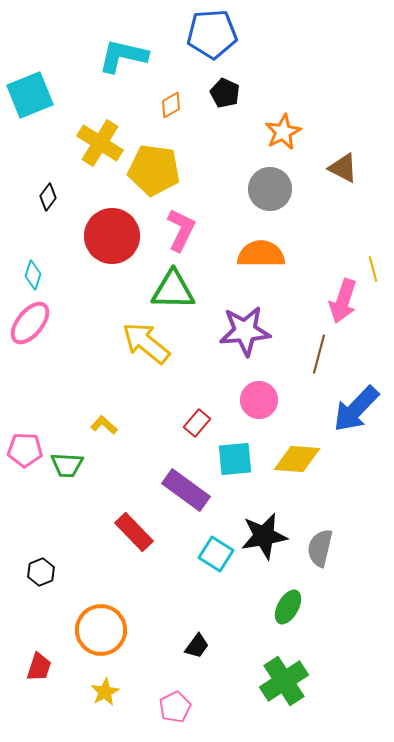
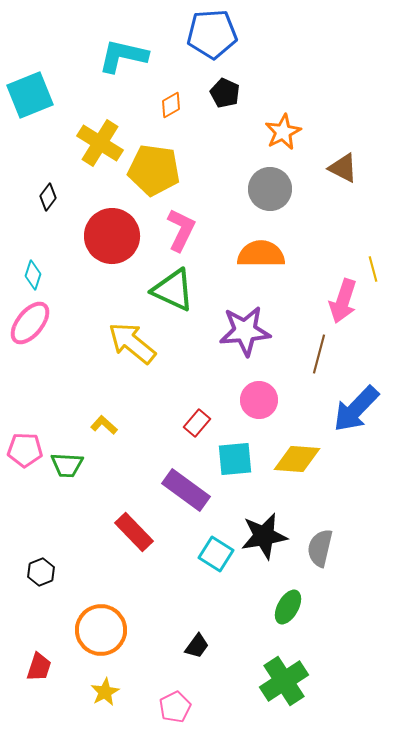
green triangle at (173, 290): rotated 24 degrees clockwise
yellow arrow at (146, 343): moved 14 px left
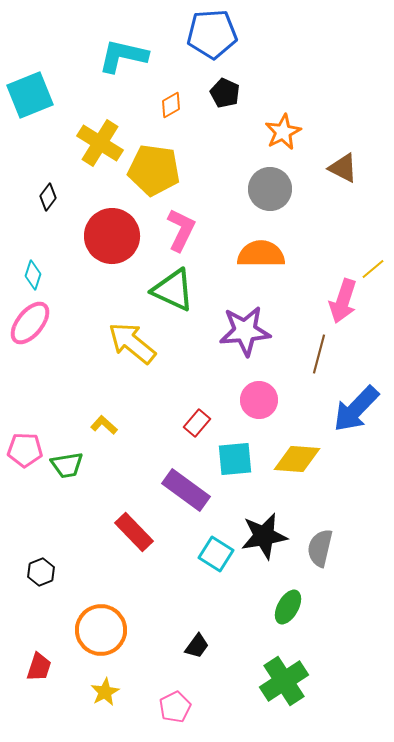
yellow line at (373, 269): rotated 65 degrees clockwise
green trapezoid at (67, 465): rotated 12 degrees counterclockwise
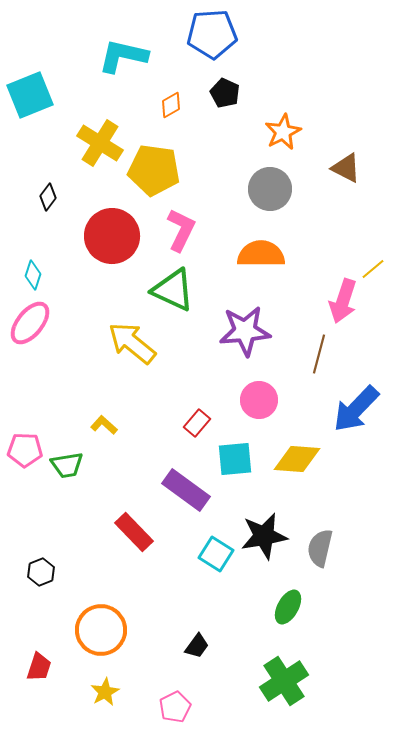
brown triangle at (343, 168): moved 3 px right
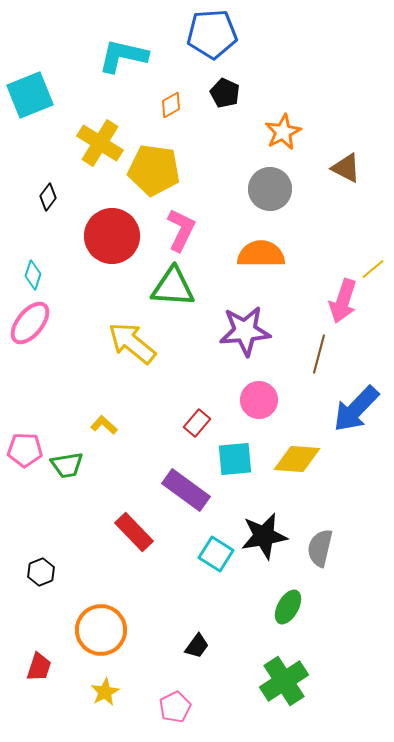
green triangle at (173, 290): moved 3 px up; rotated 21 degrees counterclockwise
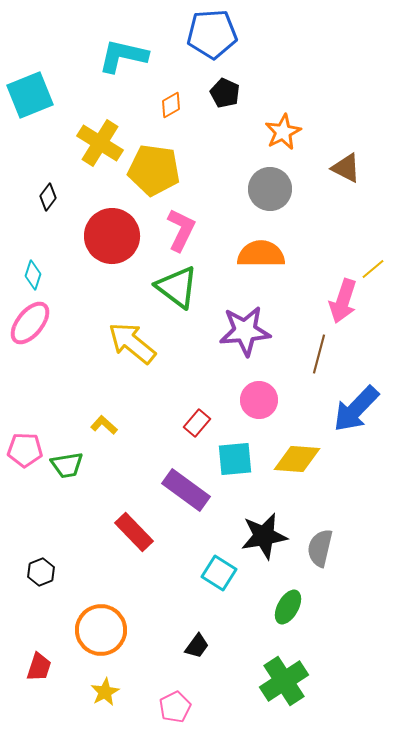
green triangle at (173, 287): moved 4 px right; rotated 33 degrees clockwise
cyan square at (216, 554): moved 3 px right, 19 px down
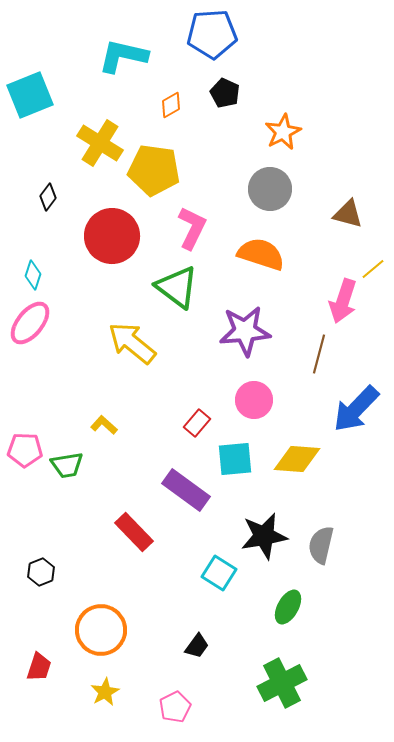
brown triangle at (346, 168): moved 2 px right, 46 px down; rotated 12 degrees counterclockwise
pink L-shape at (181, 230): moved 11 px right, 2 px up
orange semicircle at (261, 254): rotated 18 degrees clockwise
pink circle at (259, 400): moved 5 px left
gray semicircle at (320, 548): moved 1 px right, 3 px up
green cross at (284, 681): moved 2 px left, 2 px down; rotated 6 degrees clockwise
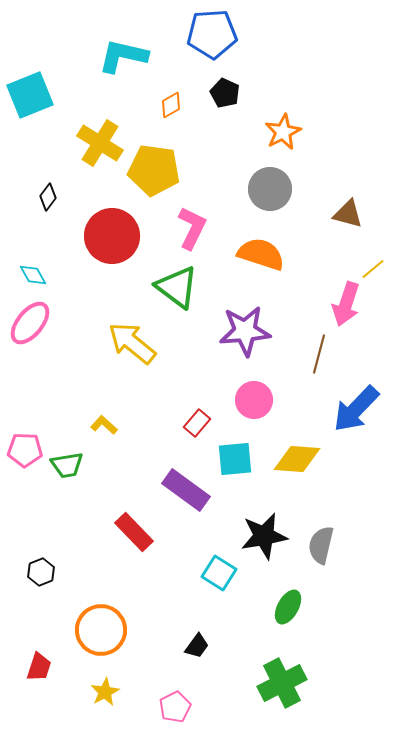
cyan diamond at (33, 275): rotated 48 degrees counterclockwise
pink arrow at (343, 301): moved 3 px right, 3 px down
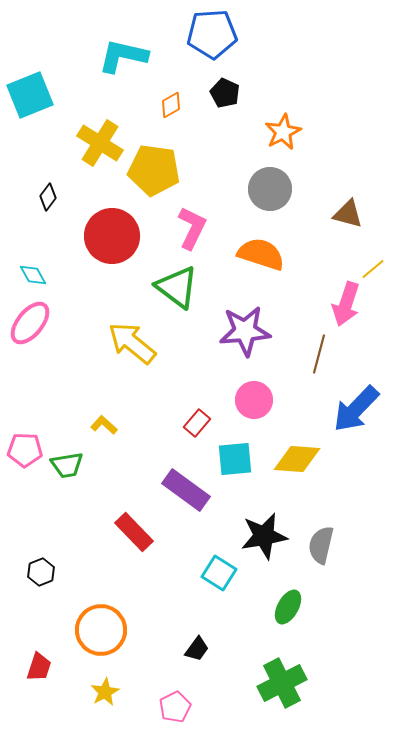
black trapezoid at (197, 646): moved 3 px down
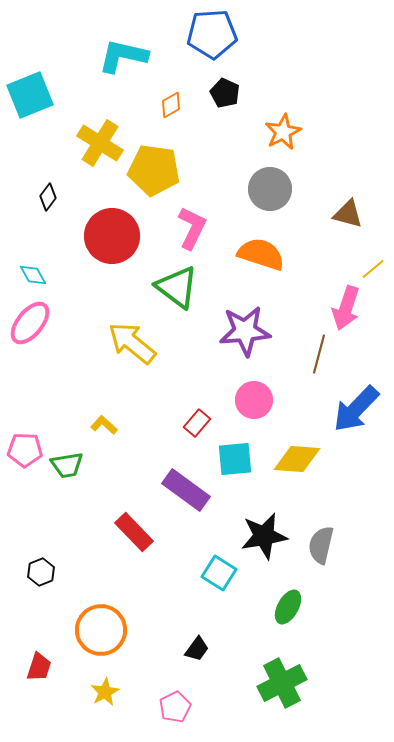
pink arrow at (346, 304): moved 4 px down
